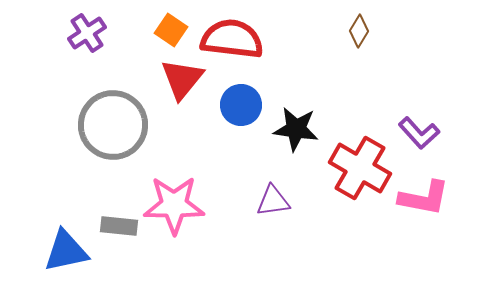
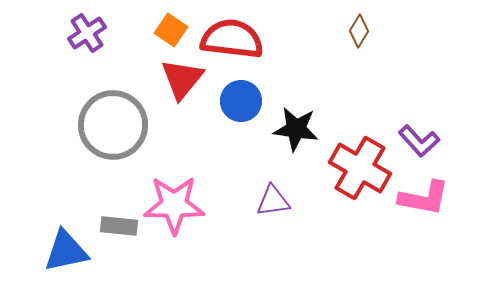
blue circle: moved 4 px up
purple L-shape: moved 8 px down
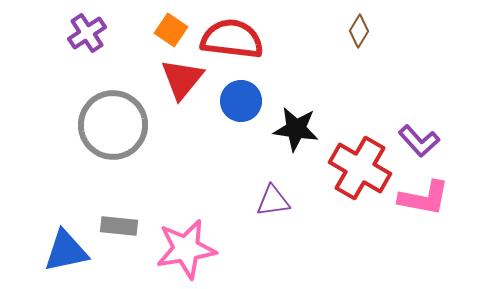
pink star: moved 12 px right, 44 px down; rotated 10 degrees counterclockwise
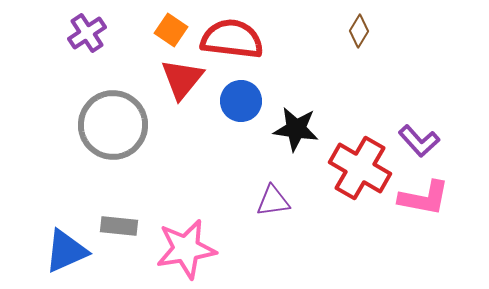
blue triangle: rotated 12 degrees counterclockwise
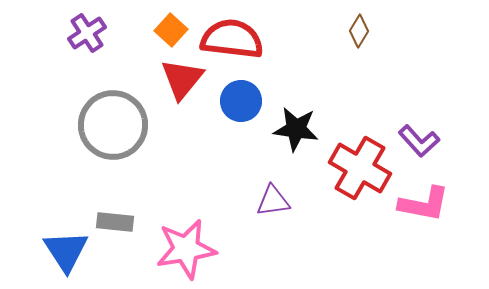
orange square: rotated 8 degrees clockwise
pink L-shape: moved 6 px down
gray rectangle: moved 4 px left, 4 px up
blue triangle: rotated 39 degrees counterclockwise
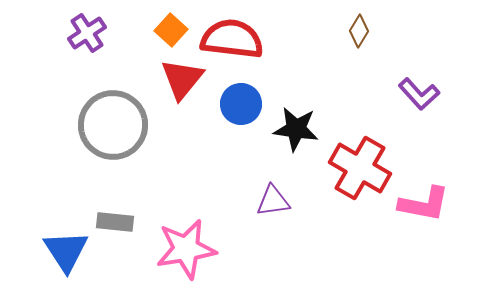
blue circle: moved 3 px down
purple L-shape: moved 47 px up
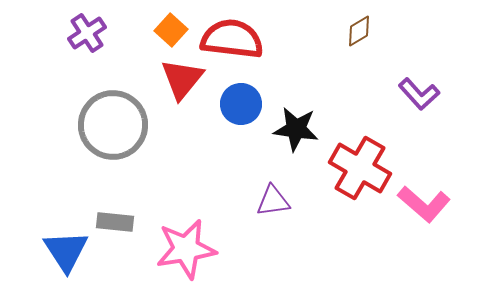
brown diamond: rotated 28 degrees clockwise
pink L-shape: rotated 30 degrees clockwise
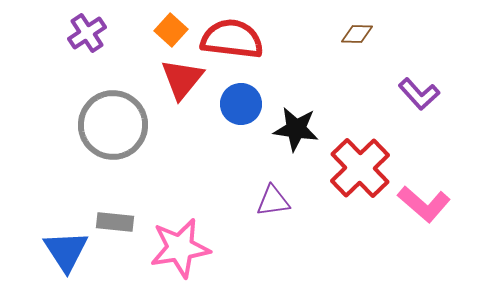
brown diamond: moved 2 px left, 3 px down; rotated 32 degrees clockwise
red cross: rotated 16 degrees clockwise
pink star: moved 6 px left, 1 px up
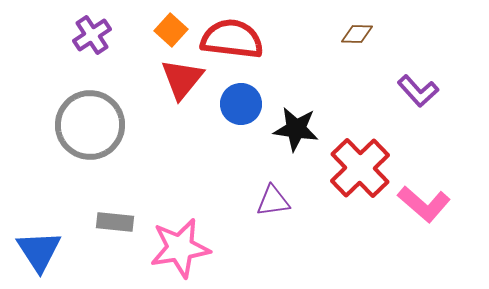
purple cross: moved 5 px right, 2 px down
purple L-shape: moved 1 px left, 3 px up
gray circle: moved 23 px left
blue triangle: moved 27 px left
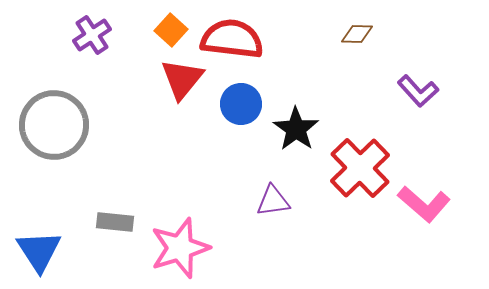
gray circle: moved 36 px left
black star: rotated 27 degrees clockwise
pink star: rotated 8 degrees counterclockwise
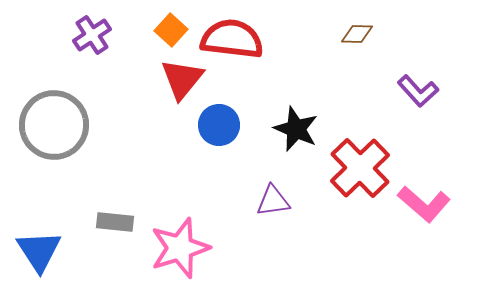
blue circle: moved 22 px left, 21 px down
black star: rotated 12 degrees counterclockwise
